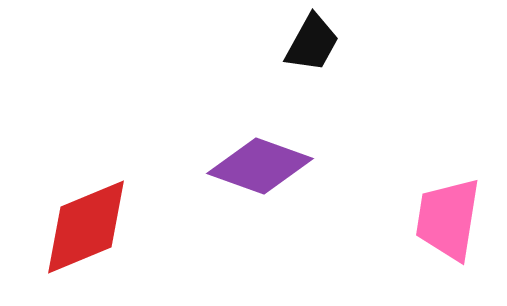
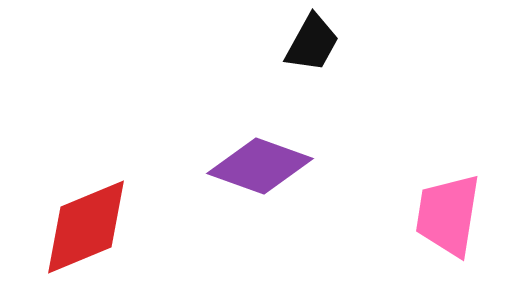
pink trapezoid: moved 4 px up
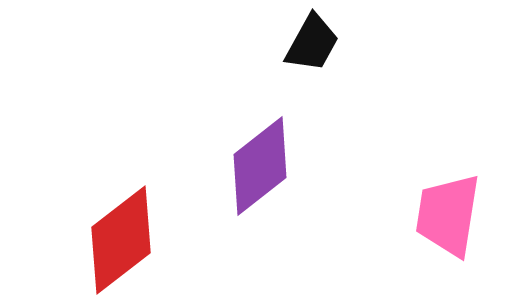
purple diamond: rotated 58 degrees counterclockwise
red diamond: moved 35 px right, 13 px down; rotated 15 degrees counterclockwise
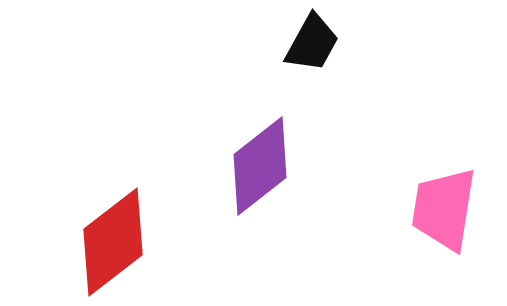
pink trapezoid: moved 4 px left, 6 px up
red diamond: moved 8 px left, 2 px down
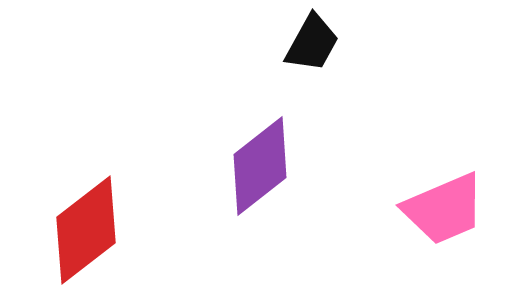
pink trapezoid: rotated 122 degrees counterclockwise
red diamond: moved 27 px left, 12 px up
